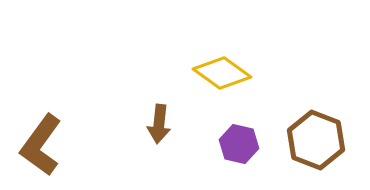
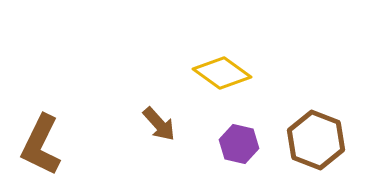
brown arrow: rotated 48 degrees counterclockwise
brown L-shape: rotated 10 degrees counterclockwise
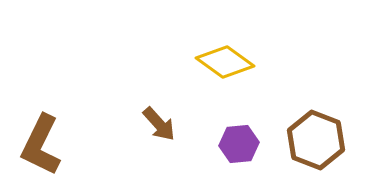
yellow diamond: moved 3 px right, 11 px up
purple hexagon: rotated 18 degrees counterclockwise
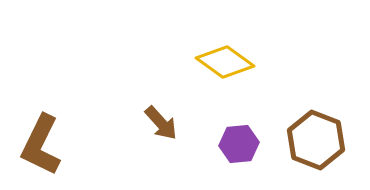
brown arrow: moved 2 px right, 1 px up
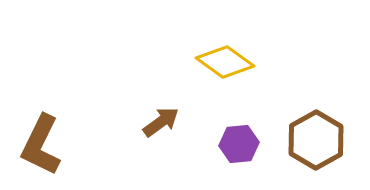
brown arrow: moved 1 px up; rotated 84 degrees counterclockwise
brown hexagon: rotated 10 degrees clockwise
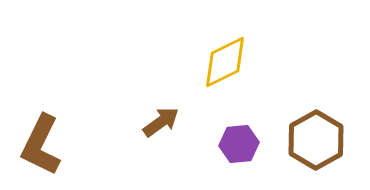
yellow diamond: rotated 62 degrees counterclockwise
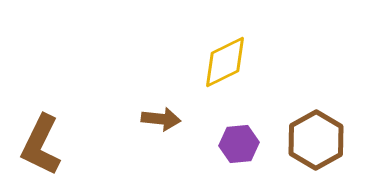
brown arrow: moved 3 px up; rotated 42 degrees clockwise
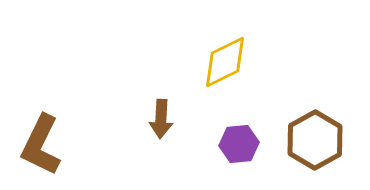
brown arrow: rotated 87 degrees clockwise
brown hexagon: moved 1 px left
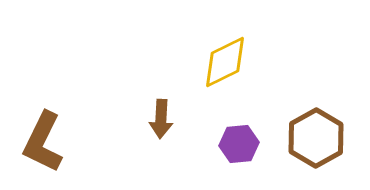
brown hexagon: moved 1 px right, 2 px up
brown L-shape: moved 2 px right, 3 px up
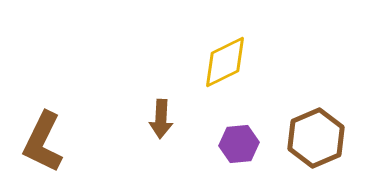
brown hexagon: rotated 6 degrees clockwise
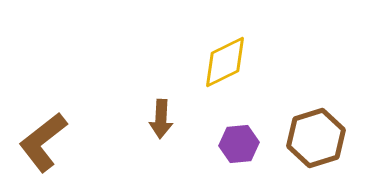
brown hexagon: rotated 6 degrees clockwise
brown L-shape: rotated 26 degrees clockwise
